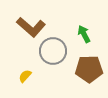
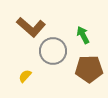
green arrow: moved 1 px left, 1 px down
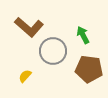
brown L-shape: moved 2 px left
brown pentagon: rotated 8 degrees clockwise
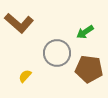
brown L-shape: moved 10 px left, 4 px up
green arrow: moved 2 px right, 3 px up; rotated 96 degrees counterclockwise
gray circle: moved 4 px right, 2 px down
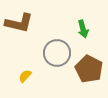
brown L-shape: rotated 28 degrees counterclockwise
green arrow: moved 2 px left, 3 px up; rotated 72 degrees counterclockwise
brown pentagon: rotated 20 degrees clockwise
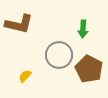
brown L-shape: moved 1 px down
green arrow: rotated 18 degrees clockwise
gray circle: moved 2 px right, 2 px down
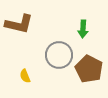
yellow semicircle: rotated 64 degrees counterclockwise
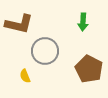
green arrow: moved 7 px up
gray circle: moved 14 px left, 4 px up
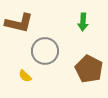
brown L-shape: moved 1 px up
yellow semicircle: rotated 24 degrees counterclockwise
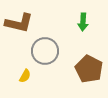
yellow semicircle: rotated 104 degrees counterclockwise
